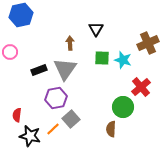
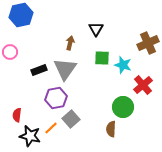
brown arrow: rotated 16 degrees clockwise
cyan star: moved 5 px down
red cross: moved 2 px right, 2 px up
orange line: moved 2 px left, 1 px up
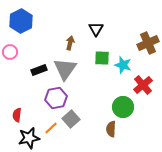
blue hexagon: moved 6 px down; rotated 15 degrees counterclockwise
black star: moved 1 px left, 2 px down; rotated 25 degrees counterclockwise
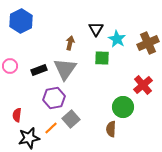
pink circle: moved 14 px down
cyan star: moved 6 px left, 26 px up; rotated 12 degrees clockwise
purple hexagon: moved 2 px left
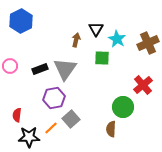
brown arrow: moved 6 px right, 3 px up
black rectangle: moved 1 px right, 1 px up
black star: moved 1 px up; rotated 10 degrees clockwise
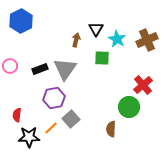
brown cross: moved 1 px left, 3 px up
green circle: moved 6 px right
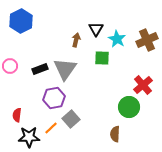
brown semicircle: moved 4 px right, 5 px down
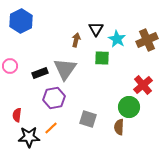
black rectangle: moved 4 px down
gray square: moved 17 px right; rotated 30 degrees counterclockwise
brown semicircle: moved 4 px right, 7 px up
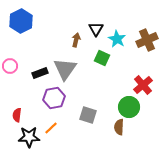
green square: rotated 21 degrees clockwise
gray square: moved 4 px up
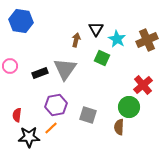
blue hexagon: rotated 25 degrees counterclockwise
purple hexagon: moved 2 px right, 7 px down
